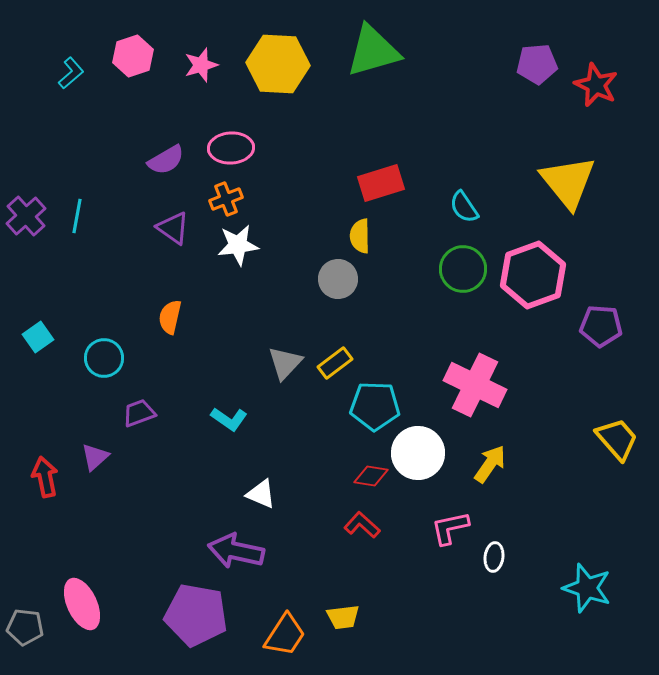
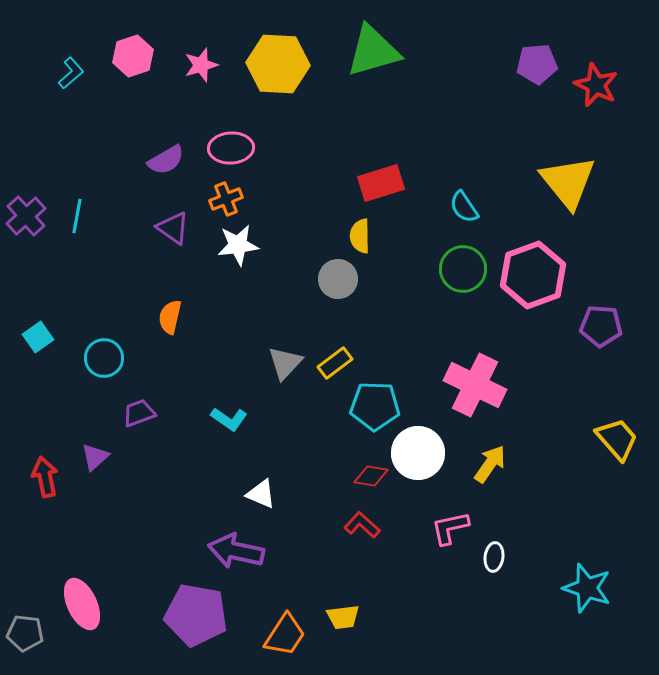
gray pentagon at (25, 627): moved 6 px down
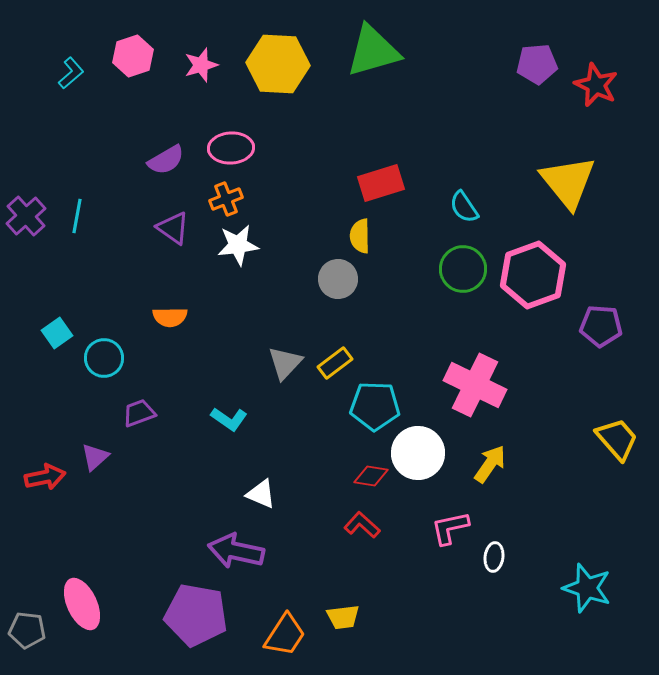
orange semicircle at (170, 317): rotated 104 degrees counterclockwise
cyan square at (38, 337): moved 19 px right, 4 px up
red arrow at (45, 477): rotated 90 degrees clockwise
gray pentagon at (25, 633): moved 2 px right, 3 px up
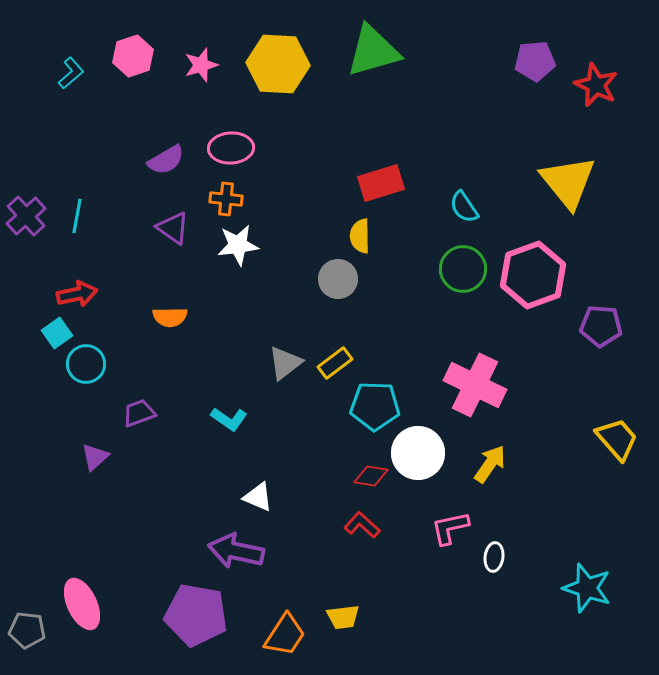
purple pentagon at (537, 64): moved 2 px left, 3 px up
orange cross at (226, 199): rotated 28 degrees clockwise
cyan circle at (104, 358): moved 18 px left, 6 px down
gray triangle at (285, 363): rotated 9 degrees clockwise
red arrow at (45, 477): moved 32 px right, 183 px up
white triangle at (261, 494): moved 3 px left, 3 px down
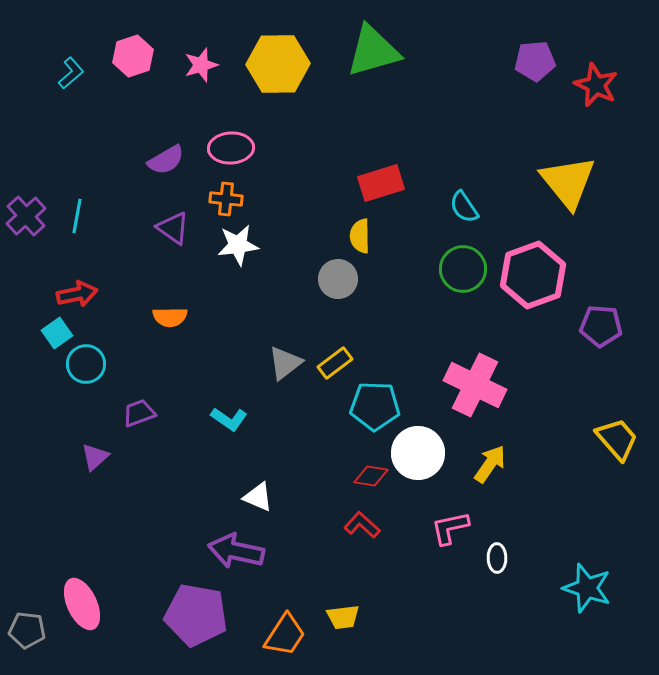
yellow hexagon at (278, 64): rotated 4 degrees counterclockwise
white ellipse at (494, 557): moved 3 px right, 1 px down; rotated 8 degrees counterclockwise
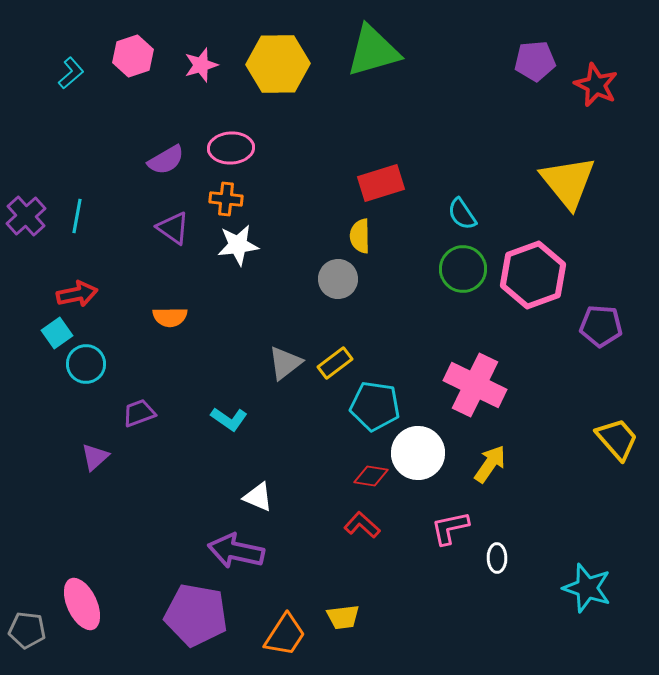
cyan semicircle at (464, 207): moved 2 px left, 7 px down
cyan pentagon at (375, 406): rotated 6 degrees clockwise
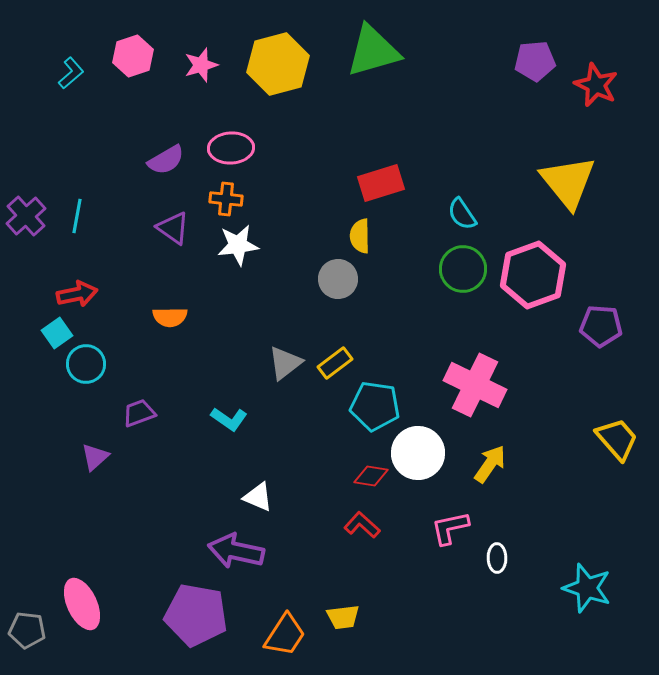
yellow hexagon at (278, 64): rotated 14 degrees counterclockwise
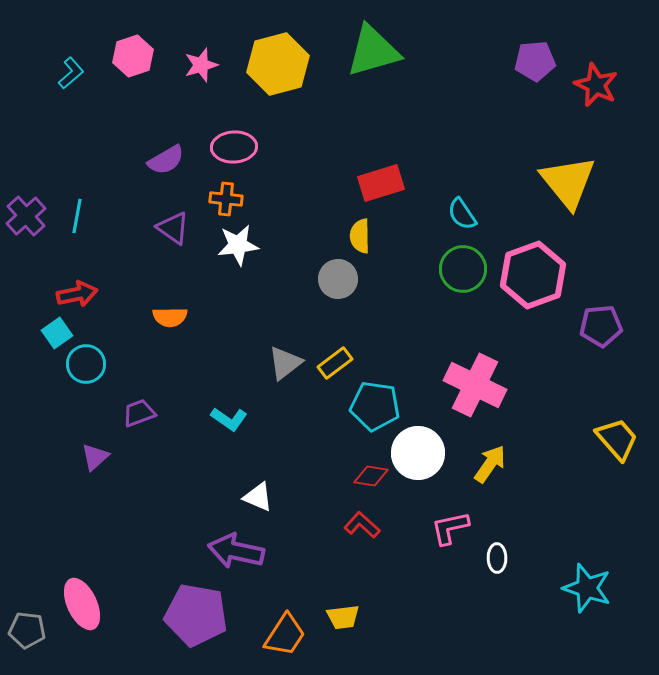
pink ellipse at (231, 148): moved 3 px right, 1 px up
purple pentagon at (601, 326): rotated 9 degrees counterclockwise
